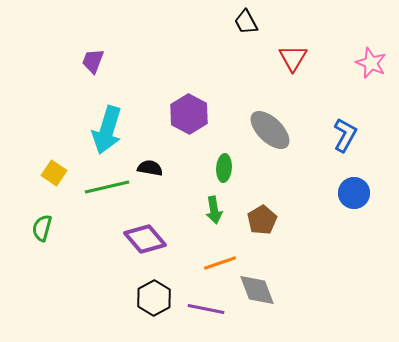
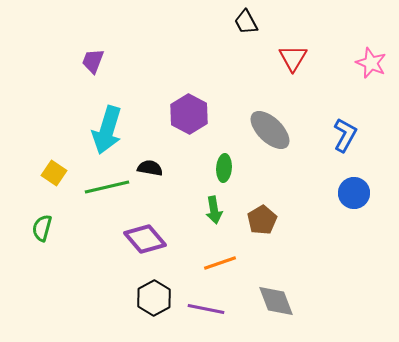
gray diamond: moved 19 px right, 11 px down
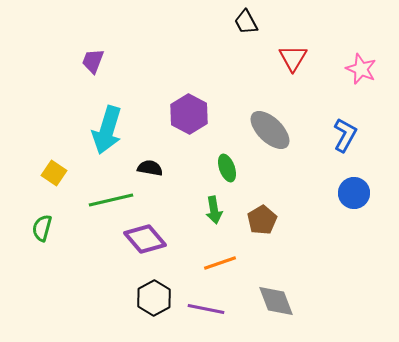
pink star: moved 10 px left, 6 px down
green ellipse: moved 3 px right; rotated 24 degrees counterclockwise
green line: moved 4 px right, 13 px down
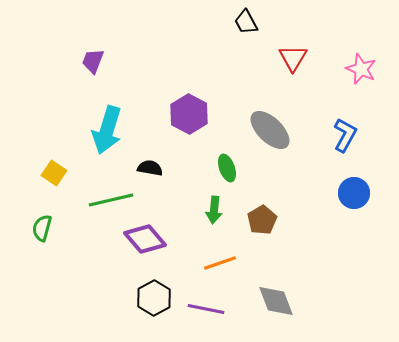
green arrow: rotated 16 degrees clockwise
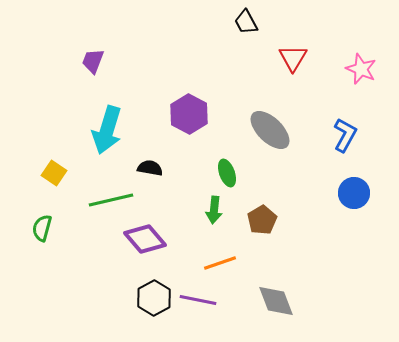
green ellipse: moved 5 px down
purple line: moved 8 px left, 9 px up
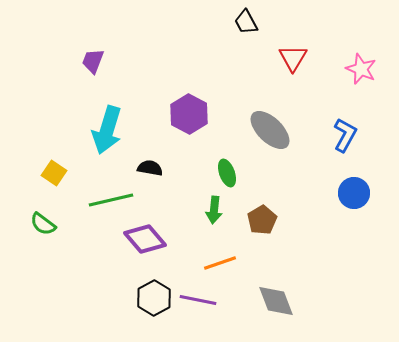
green semicircle: moved 1 px right, 4 px up; rotated 68 degrees counterclockwise
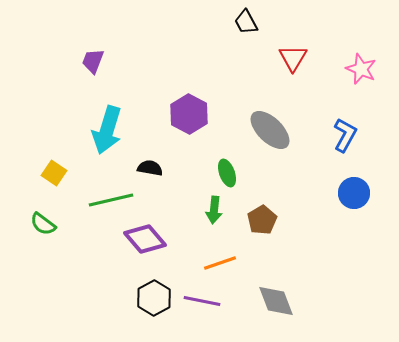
purple line: moved 4 px right, 1 px down
